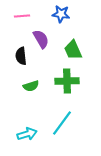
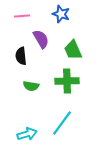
blue star: rotated 12 degrees clockwise
green semicircle: rotated 28 degrees clockwise
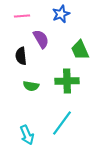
blue star: rotated 30 degrees clockwise
green trapezoid: moved 7 px right
cyan arrow: moved 1 px down; rotated 84 degrees clockwise
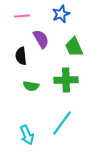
green trapezoid: moved 6 px left, 3 px up
green cross: moved 1 px left, 1 px up
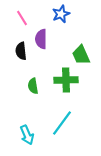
pink line: moved 2 px down; rotated 63 degrees clockwise
purple semicircle: rotated 150 degrees counterclockwise
green trapezoid: moved 7 px right, 8 px down
black semicircle: moved 5 px up
green semicircle: moved 2 px right; rotated 70 degrees clockwise
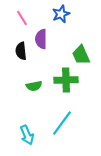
green semicircle: moved 1 px right; rotated 91 degrees counterclockwise
